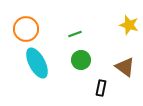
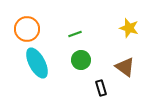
yellow star: moved 3 px down
orange circle: moved 1 px right
black rectangle: rotated 28 degrees counterclockwise
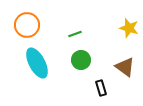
orange circle: moved 4 px up
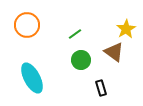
yellow star: moved 3 px left, 1 px down; rotated 24 degrees clockwise
green line: rotated 16 degrees counterclockwise
cyan ellipse: moved 5 px left, 15 px down
brown triangle: moved 11 px left, 15 px up
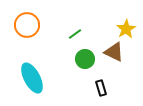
brown triangle: rotated 10 degrees counterclockwise
green circle: moved 4 px right, 1 px up
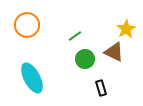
green line: moved 2 px down
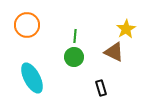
green line: rotated 48 degrees counterclockwise
green circle: moved 11 px left, 2 px up
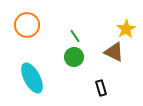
green line: rotated 40 degrees counterclockwise
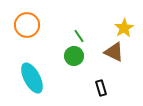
yellow star: moved 2 px left, 1 px up
green line: moved 4 px right
green circle: moved 1 px up
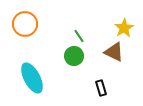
orange circle: moved 2 px left, 1 px up
